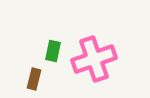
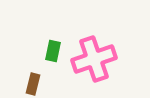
brown rectangle: moved 1 px left, 5 px down
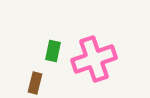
brown rectangle: moved 2 px right, 1 px up
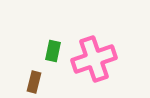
brown rectangle: moved 1 px left, 1 px up
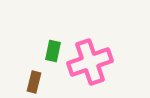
pink cross: moved 4 px left, 3 px down
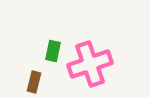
pink cross: moved 2 px down
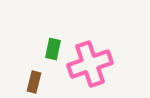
green rectangle: moved 2 px up
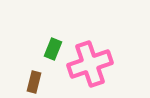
green rectangle: rotated 10 degrees clockwise
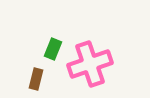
brown rectangle: moved 2 px right, 3 px up
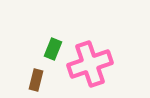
brown rectangle: moved 1 px down
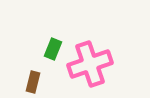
brown rectangle: moved 3 px left, 2 px down
